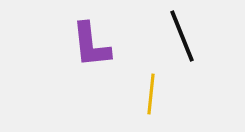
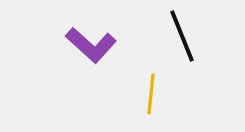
purple L-shape: rotated 42 degrees counterclockwise
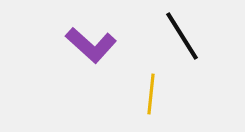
black line: rotated 10 degrees counterclockwise
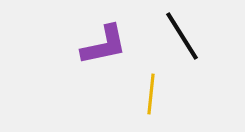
purple L-shape: moved 13 px right; rotated 54 degrees counterclockwise
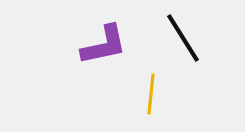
black line: moved 1 px right, 2 px down
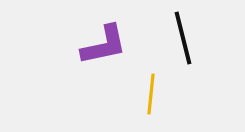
black line: rotated 18 degrees clockwise
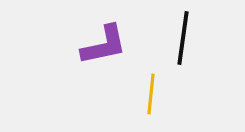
black line: rotated 22 degrees clockwise
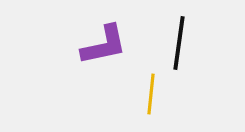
black line: moved 4 px left, 5 px down
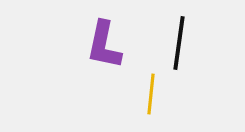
purple L-shape: rotated 114 degrees clockwise
